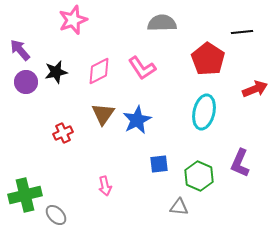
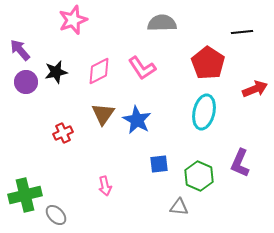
red pentagon: moved 4 px down
blue star: rotated 16 degrees counterclockwise
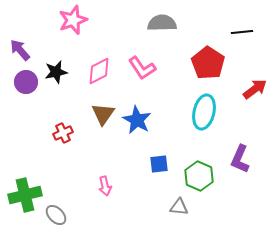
red arrow: rotated 15 degrees counterclockwise
purple L-shape: moved 4 px up
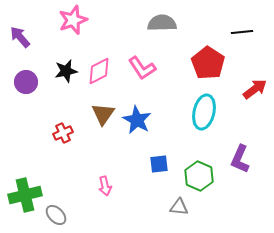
purple arrow: moved 13 px up
black star: moved 10 px right, 1 px up
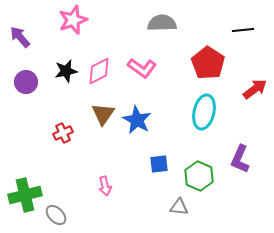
black line: moved 1 px right, 2 px up
pink L-shape: rotated 20 degrees counterclockwise
